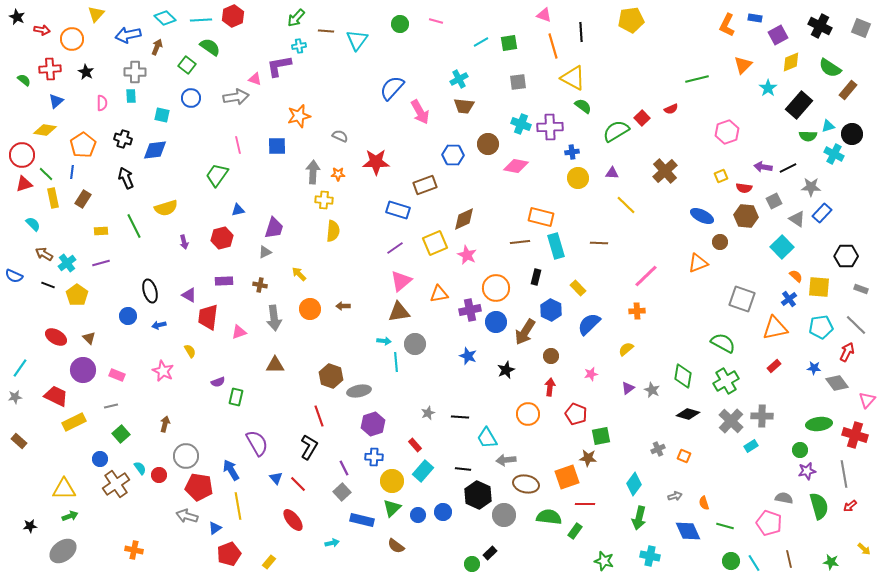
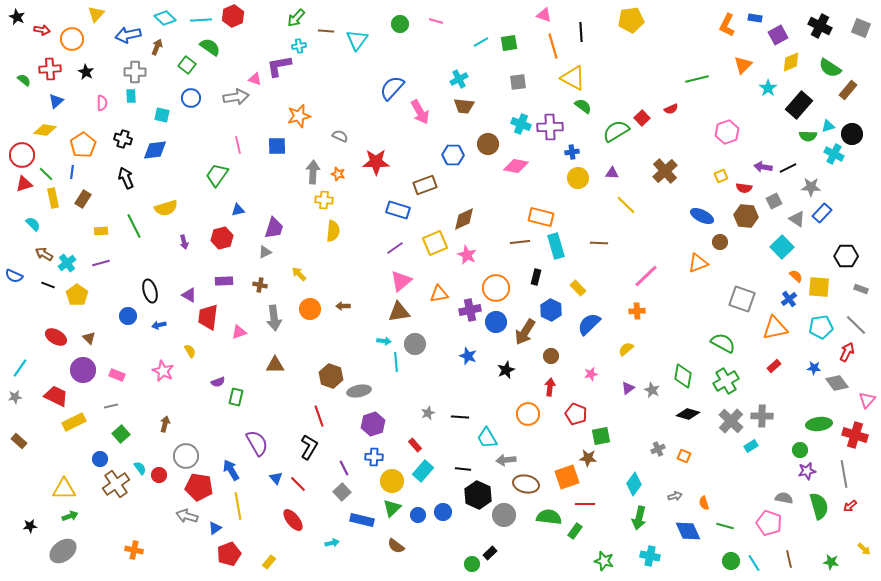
orange star at (338, 174): rotated 16 degrees clockwise
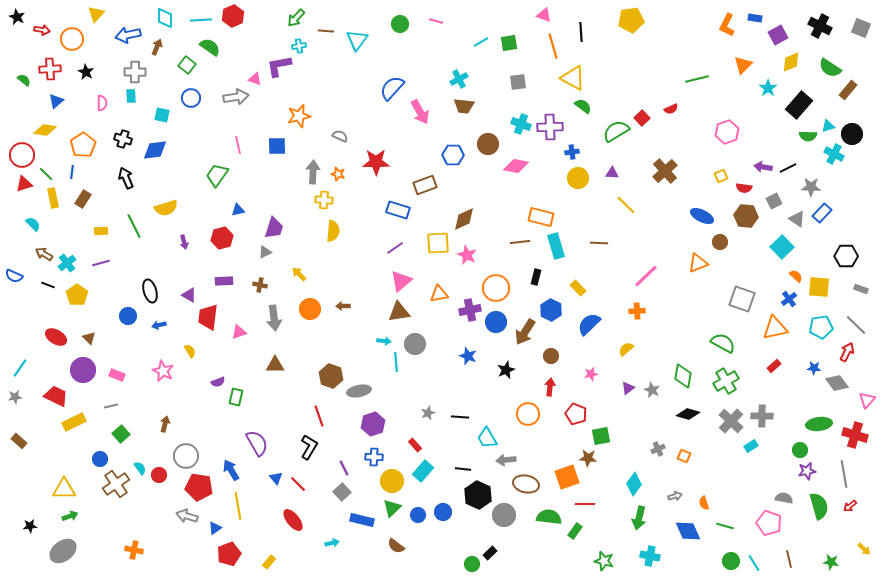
cyan diamond at (165, 18): rotated 45 degrees clockwise
yellow square at (435, 243): moved 3 px right; rotated 20 degrees clockwise
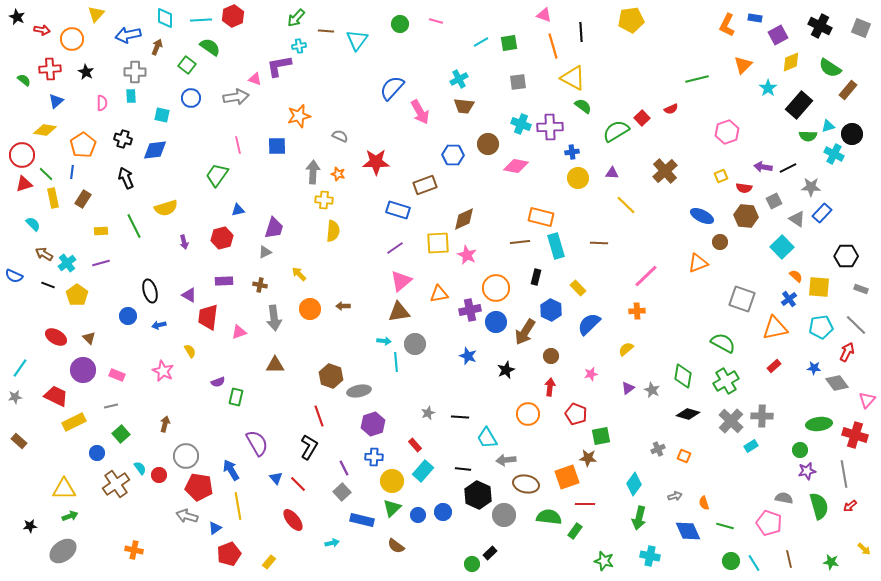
blue circle at (100, 459): moved 3 px left, 6 px up
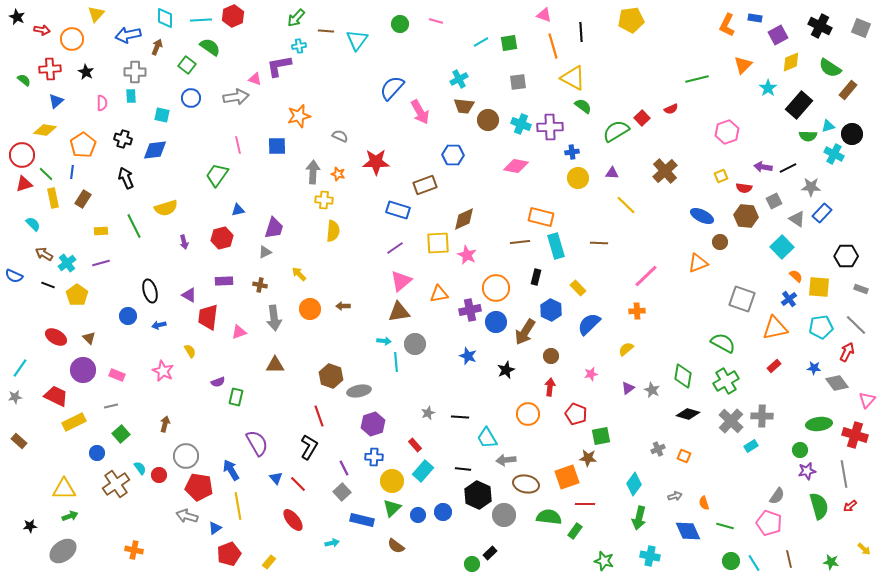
brown circle at (488, 144): moved 24 px up
gray semicircle at (784, 498): moved 7 px left, 2 px up; rotated 114 degrees clockwise
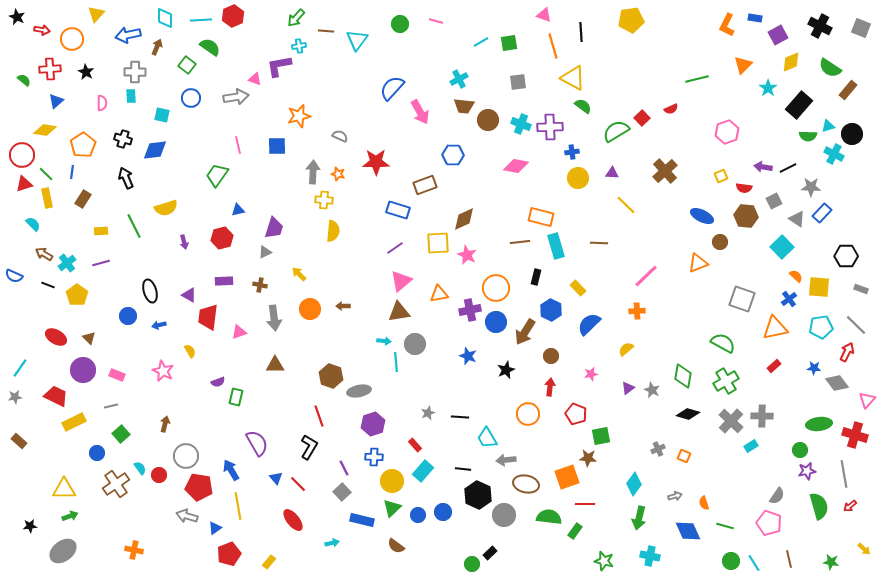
yellow rectangle at (53, 198): moved 6 px left
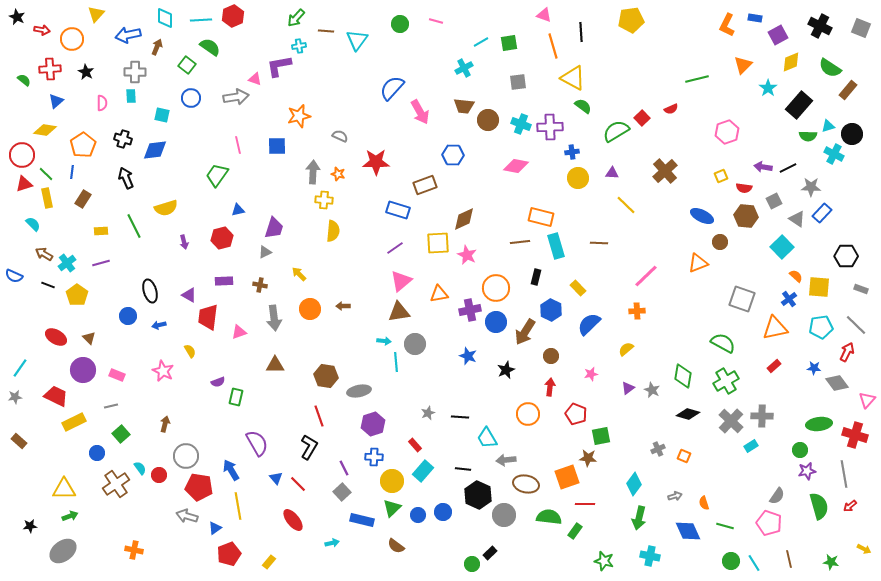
cyan cross at (459, 79): moved 5 px right, 11 px up
brown hexagon at (331, 376): moved 5 px left; rotated 10 degrees counterclockwise
yellow arrow at (864, 549): rotated 16 degrees counterclockwise
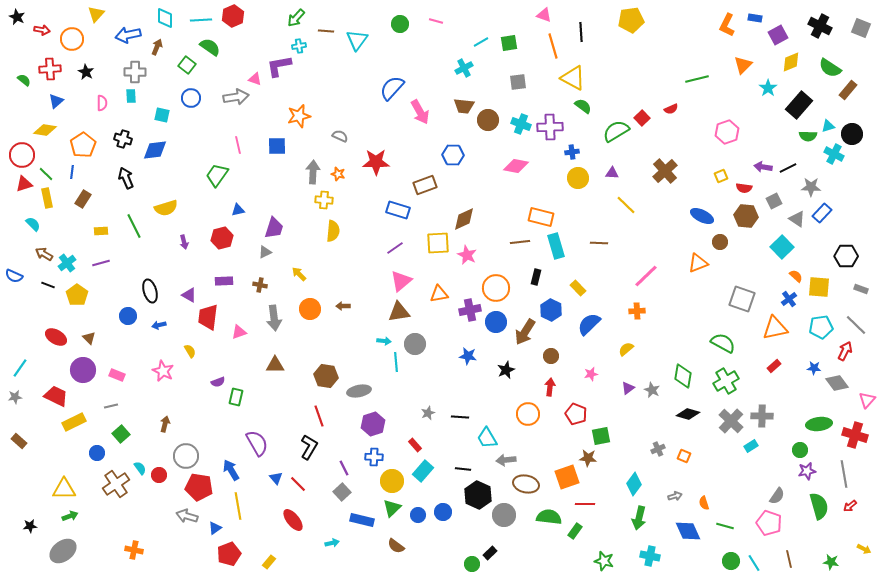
red arrow at (847, 352): moved 2 px left, 1 px up
blue star at (468, 356): rotated 12 degrees counterclockwise
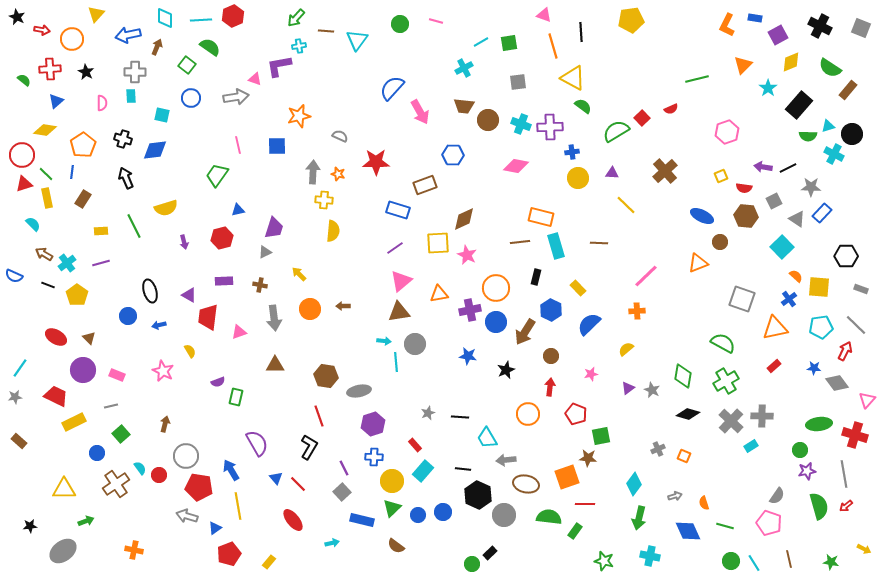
red arrow at (850, 506): moved 4 px left
green arrow at (70, 516): moved 16 px right, 5 px down
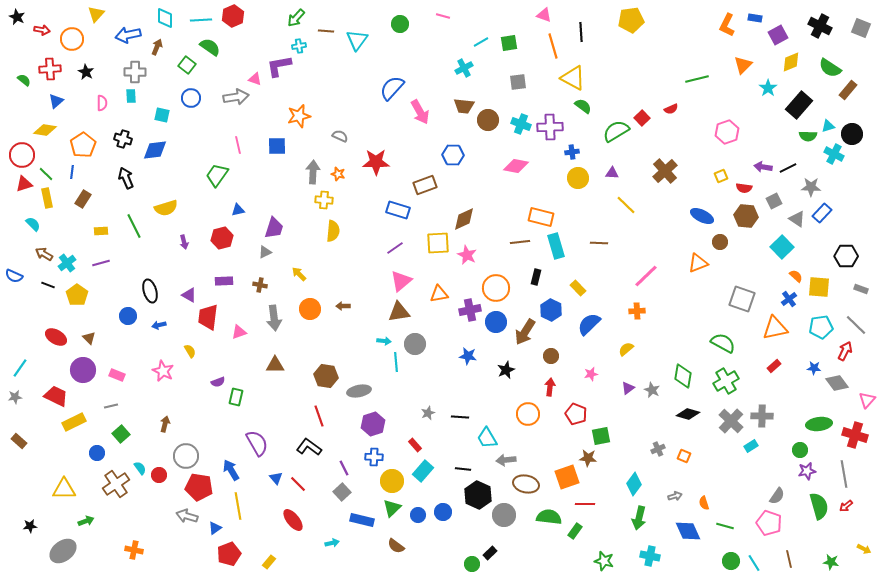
pink line at (436, 21): moved 7 px right, 5 px up
black L-shape at (309, 447): rotated 85 degrees counterclockwise
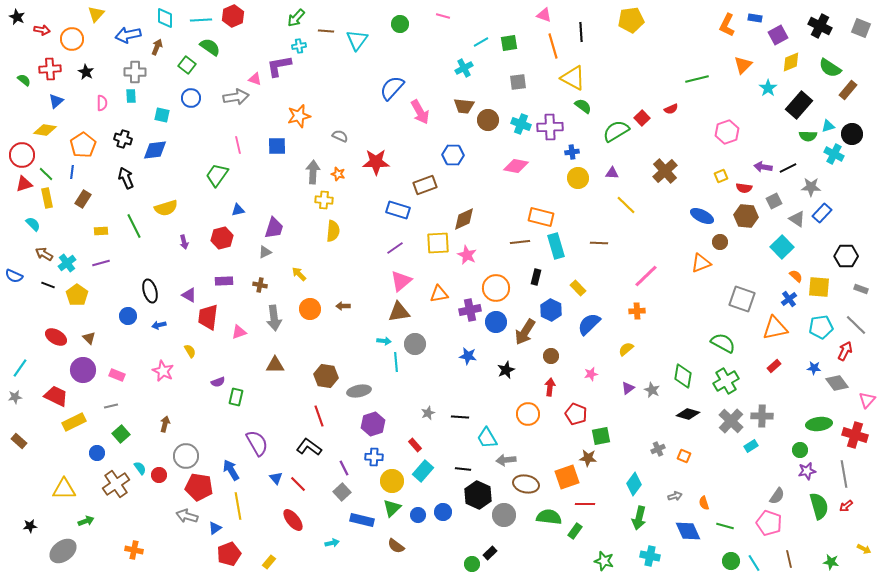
orange triangle at (698, 263): moved 3 px right
